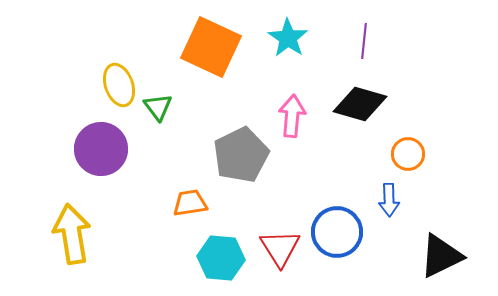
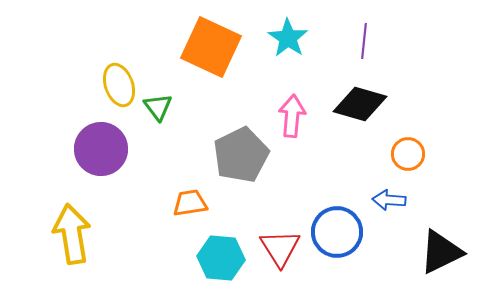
blue arrow: rotated 96 degrees clockwise
black triangle: moved 4 px up
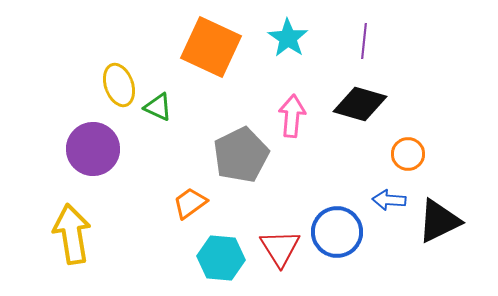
green triangle: rotated 28 degrees counterclockwise
purple circle: moved 8 px left
orange trapezoid: rotated 27 degrees counterclockwise
black triangle: moved 2 px left, 31 px up
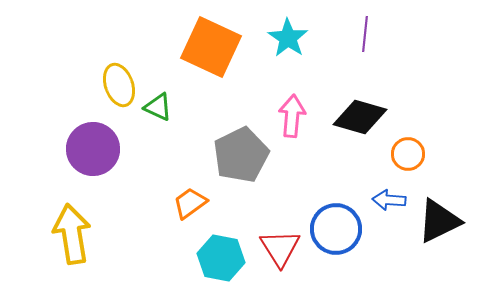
purple line: moved 1 px right, 7 px up
black diamond: moved 13 px down
blue circle: moved 1 px left, 3 px up
cyan hexagon: rotated 6 degrees clockwise
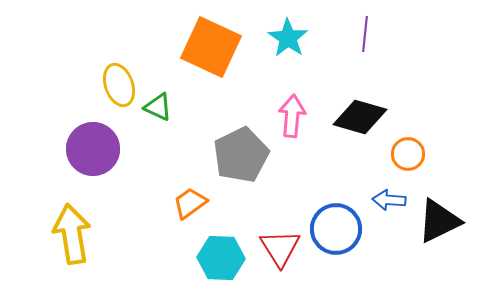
cyan hexagon: rotated 9 degrees counterclockwise
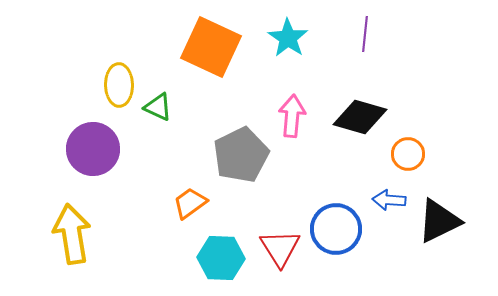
yellow ellipse: rotated 18 degrees clockwise
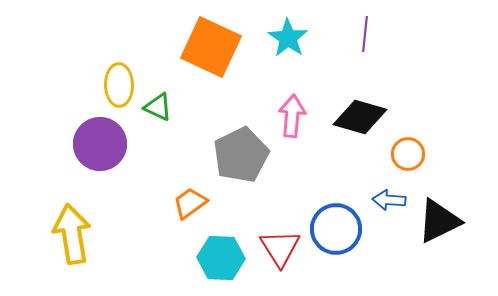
purple circle: moved 7 px right, 5 px up
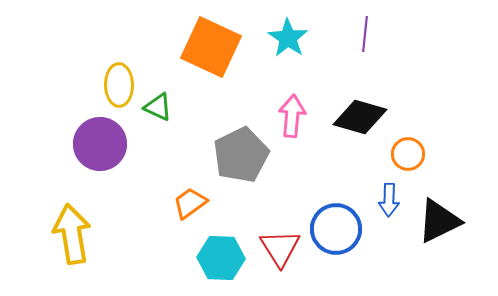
blue arrow: rotated 92 degrees counterclockwise
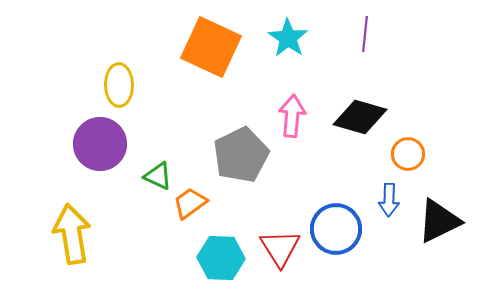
green triangle: moved 69 px down
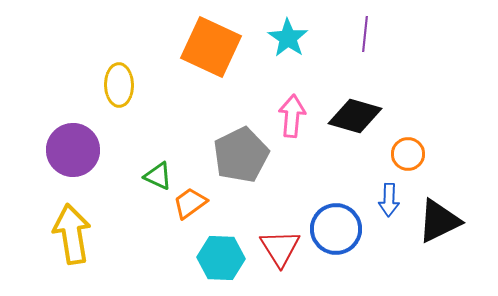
black diamond: moved 5 px left, 1 px up
purple circle: moved 27 px left, 6 px down
